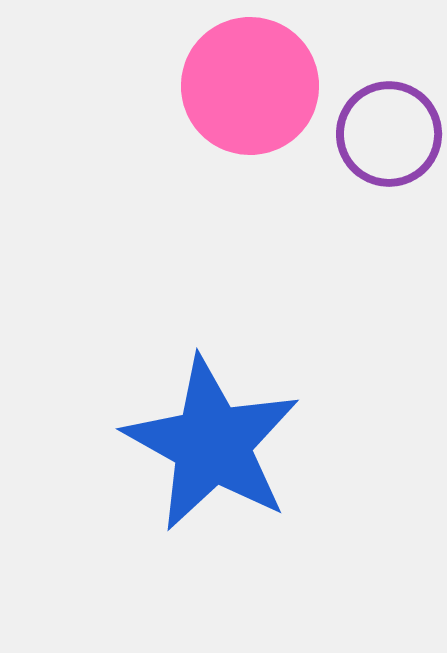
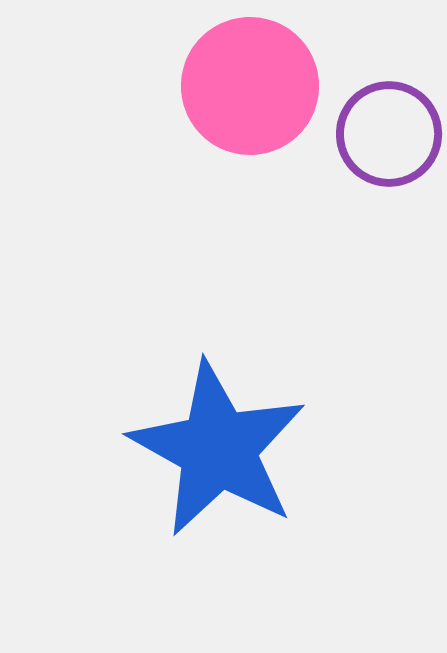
blue star: moved 6 px right, 5 px down
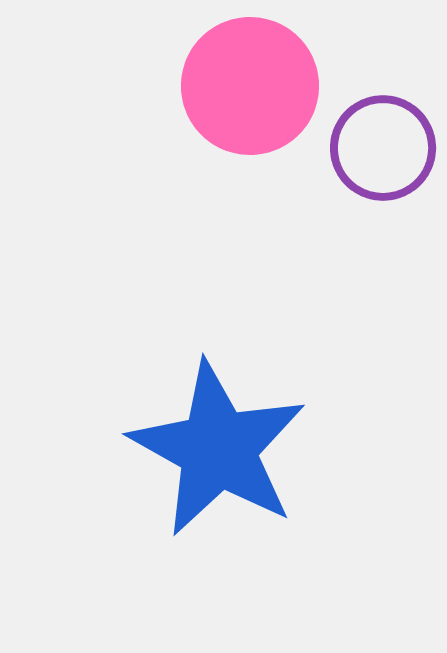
purple circle: moved 6 px left, 14 px down
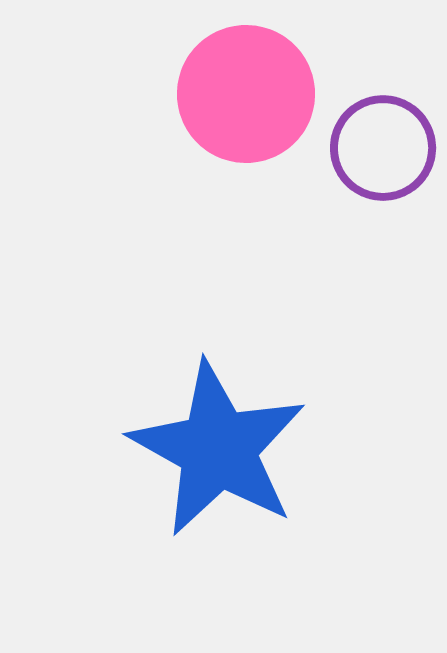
pink circle: moved 4 px left, 8 px down
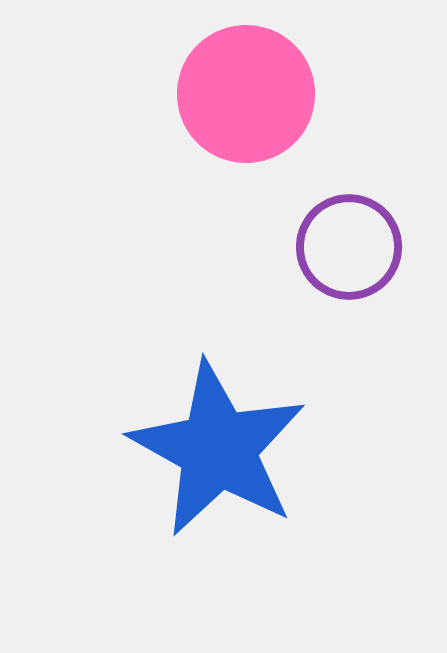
purple circle: moved 34 px left, 99 px down
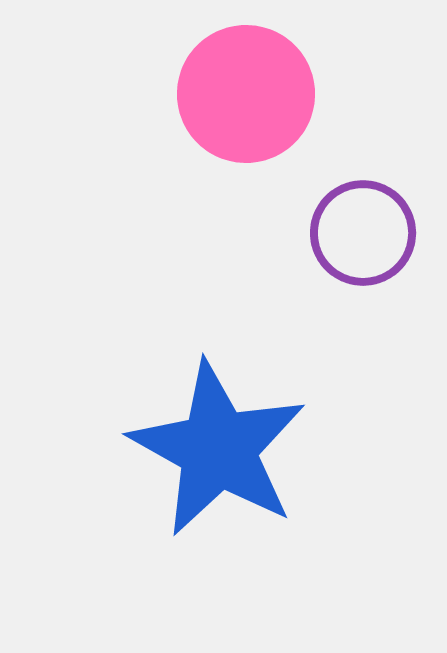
purple circle: moved 14 px right, 14 px up
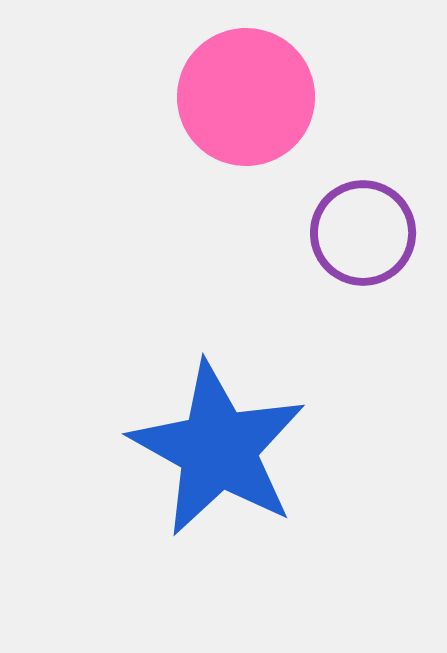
pink circle: moved 3 px down
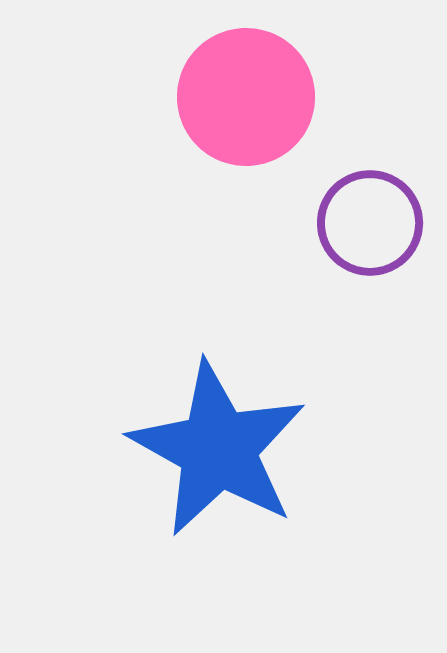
purple circle: moved 7 px right, 10 px up
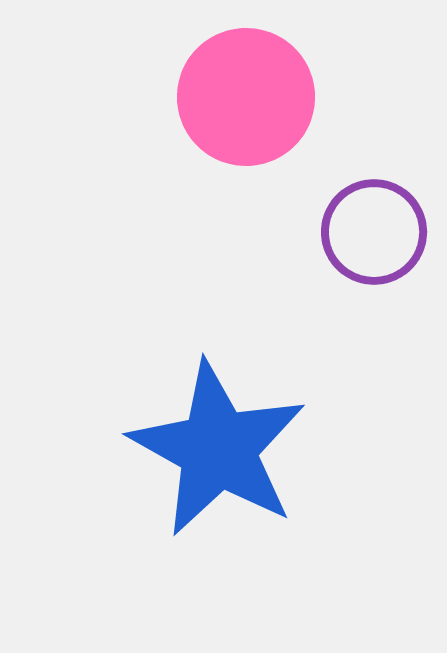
purple circle: moved 4 px right, 9 px down
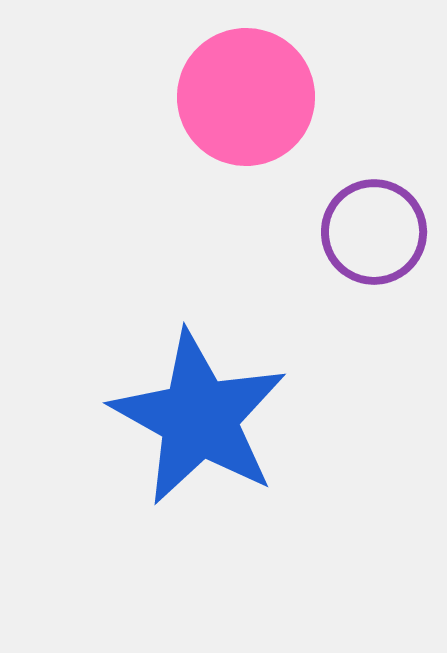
blue star: moved 19 px left, 31 px up
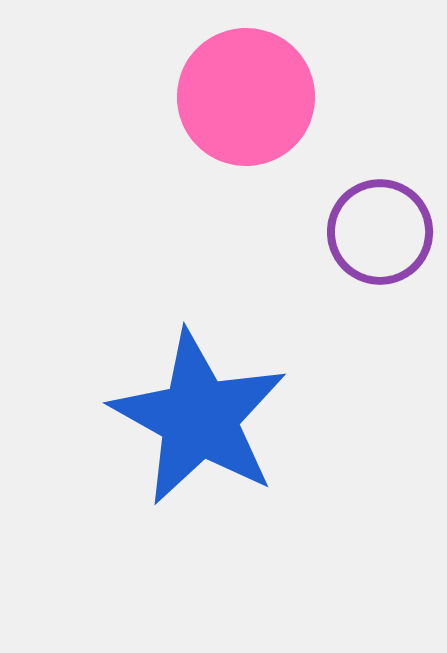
purple circle: moved 6 px right
